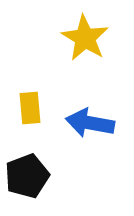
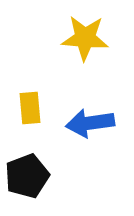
yellow star: rotated 27 degrees counterclockwise
blue arrow: rotated 18 degrees counterclockwise
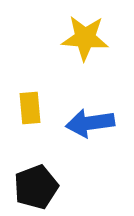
black pentagon: moved 9 px right, 11 px down
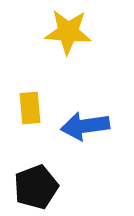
yellow star: moved 17 px left, 6 px up
blue arrow: moved 5 px left, 3 px down
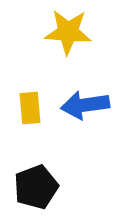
blue arrow: moved 21 px up
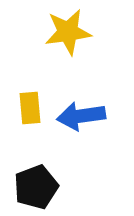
yellow star: rotated 12 degrees counterclockwise
blue arrow: moved 4 px left, 11 px down
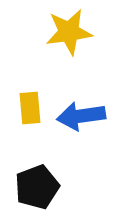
yellow star: moved 1 px right
black pentagon: moved 1 px right
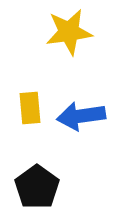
black pentagon: rotated 15 degrees counterclockwise
